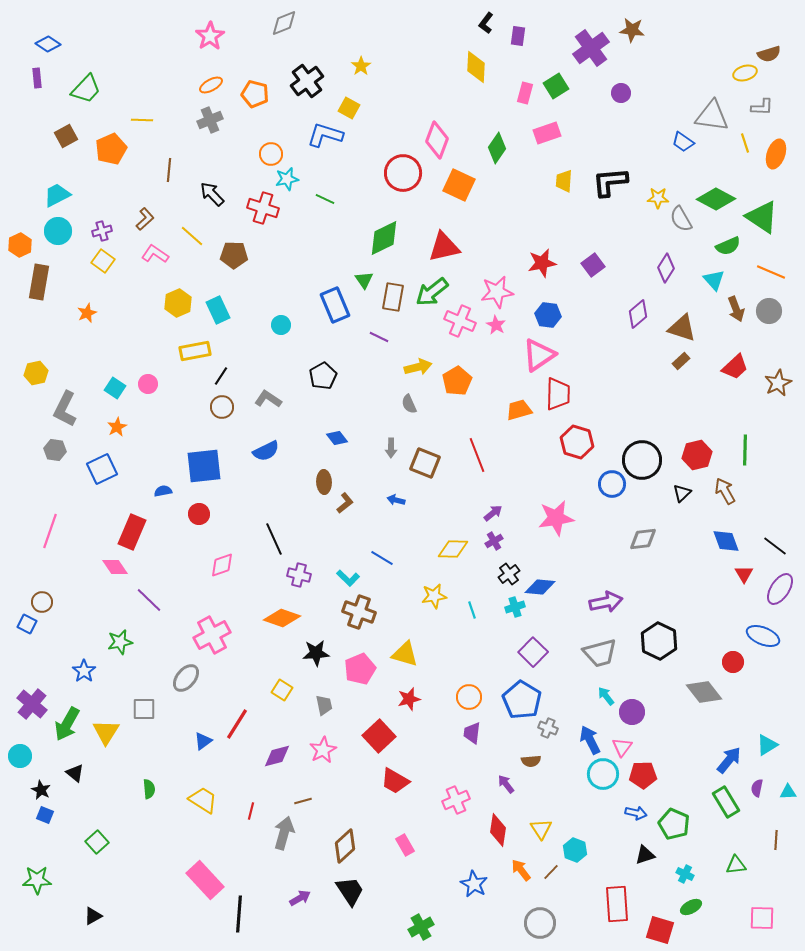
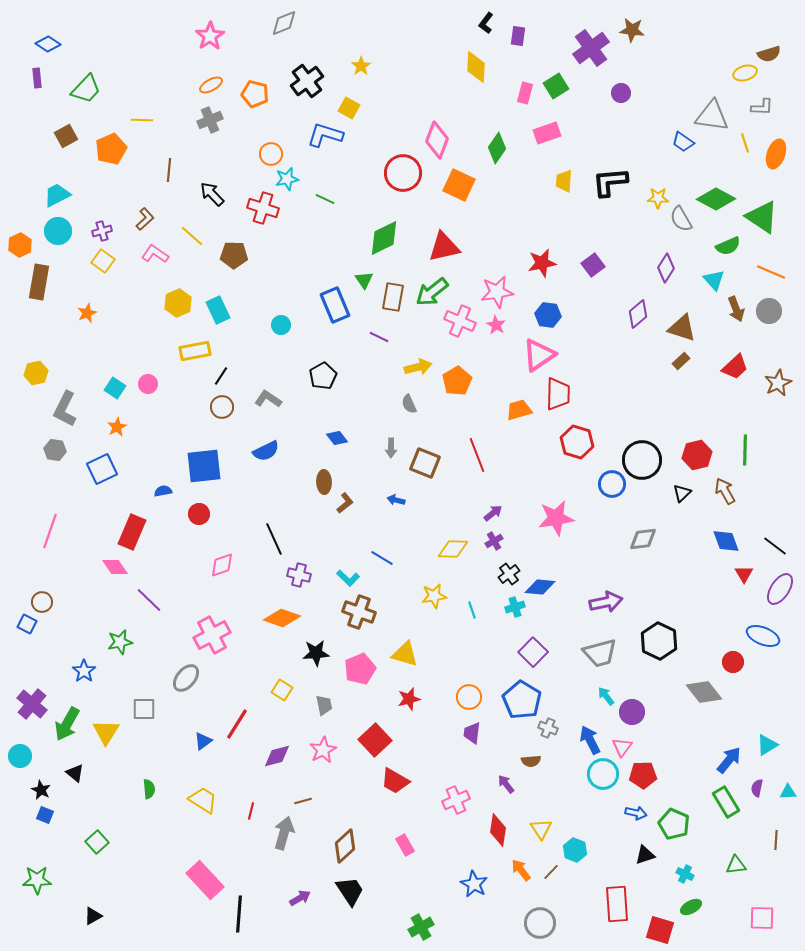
red square at (379, 736): moved 4 px left, 4 px down
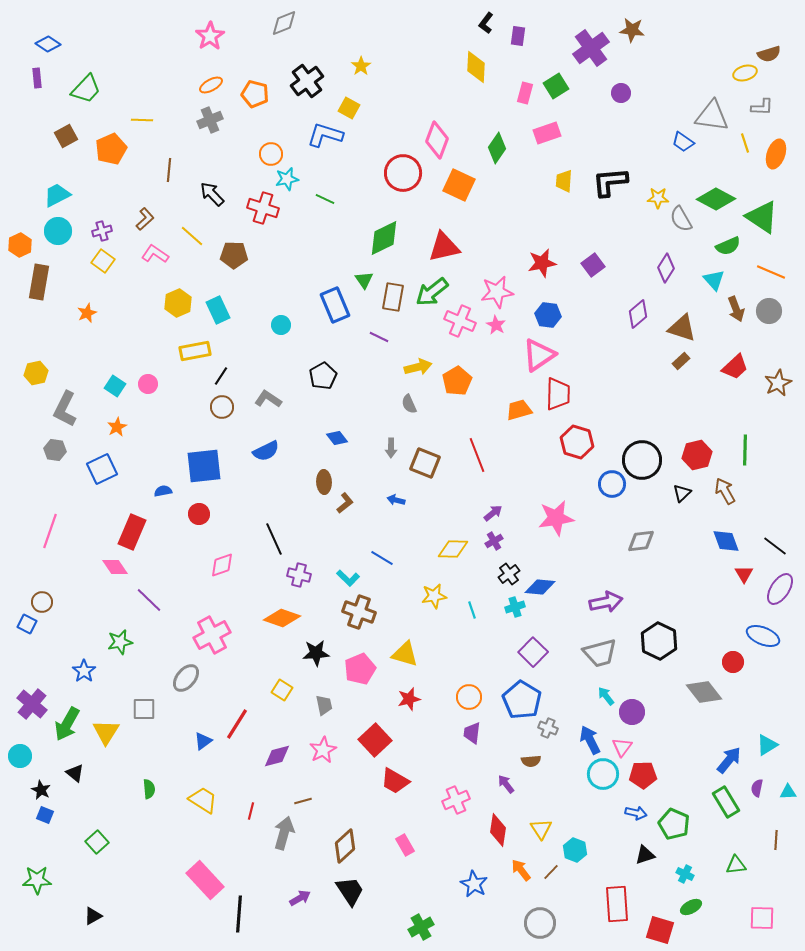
cyan square at (115, 388): moved 2 px up
gray diamond at (643, 539): moved 2 px left, 2 px down
